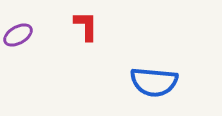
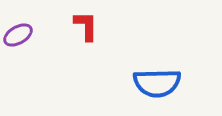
blue semicircle: moved 3 px right, 1 px down; rotated 6 degrees counterclockwise
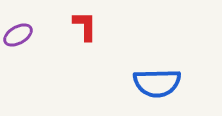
red L-shape: moved 1 px left
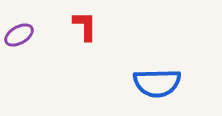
purple ellipse: moved 1 px right
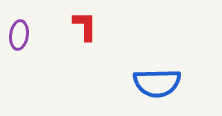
purple ellipse: rotated 52 degrees counterclockwise
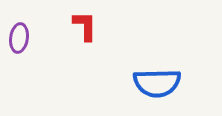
purple ellipse: moved 3 px down
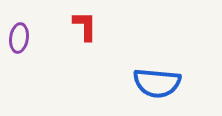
blue semicircle: rotated 6 degrees clockwise
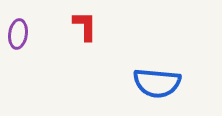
purple ellipse: moved 1 px left, 4 px up
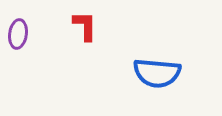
blue semicircle: moved 10 px up
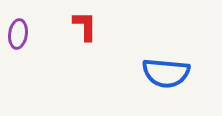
blue semicircle: moved 9 px right
